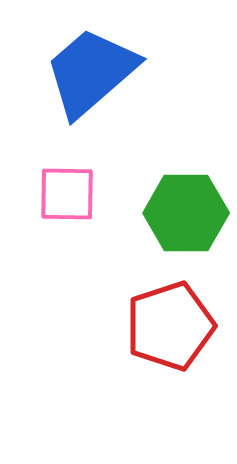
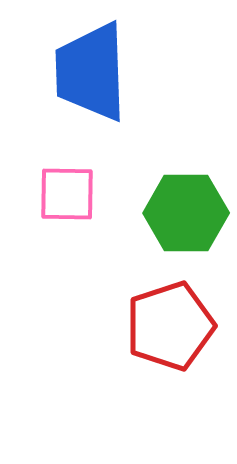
blue trapezoid: rotated 51 degrees counterclockwise
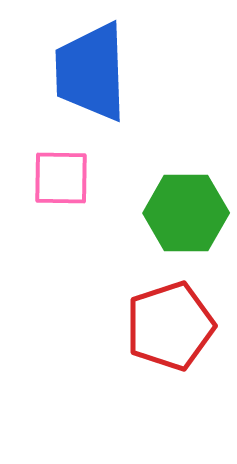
pink square: moved 6 px left, 16 px up
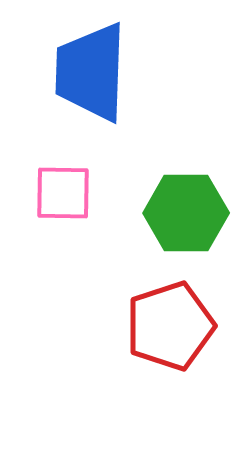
blue trapezoid: rotated 4 degrees clockwise
pink square: moved 2 px right, 15 px down
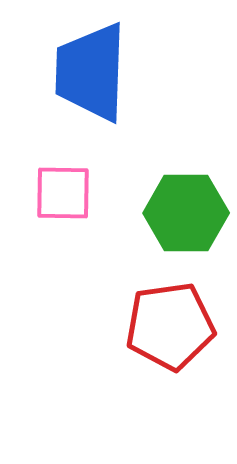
red pentagon: rotated 10 degrees clockwise
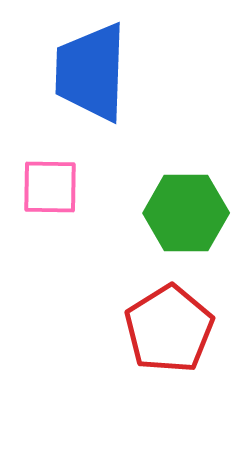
pink square: moved 13 px left, 6 px up
red pentagon: moved 1 px left, 3 px down; rotated 24 degrees counterclockwise
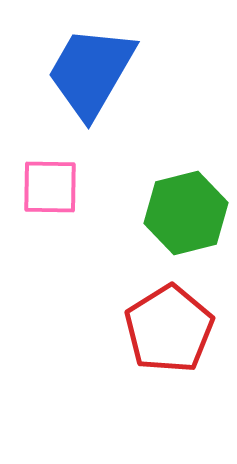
blue trapezoid: rotated 28 degrees clockwise
green hexagon: rotated 14 degrees counterclockwise
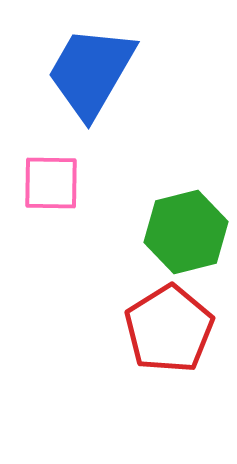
pink square: moved 1 px right, 4 px up
green hexagon: moved 19 px down
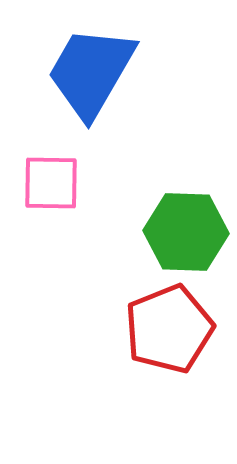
green hexagon: rotated 16 degrees clockwise
red pentagon: rotated 10 degrees clockwise
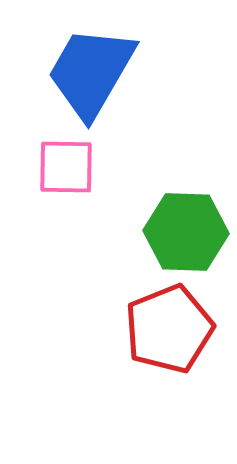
pink square: moved 15 px right, 16 px up
